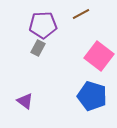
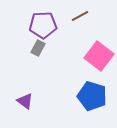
brown line: moved 1 px left, 2 px down
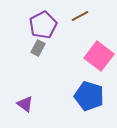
purple pentagon: rotated 24 degrees counterclockwise
blue pentagon: moved 3 px left
purple triangle: moved 3 px down
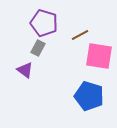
brown line: moved 19 px down
purple pentagon: moved 1 px right, 2 px up; rotated 28 degrees counterclockwise
pink square: rotated 28 degrees counterclockwise
purple triangle: moved 34 px up
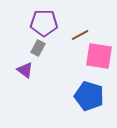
purple pentagon: rotated 16 degrees counterclockwise
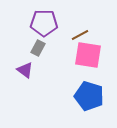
pink square: moved 11 px left, 1 px up
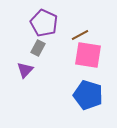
purple pentagon: rotated 24 degrees clockwise
purple triangle: rotated 36 degrees clockwise
blue pentagon: moved 1 px left, 1 px up
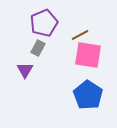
purple pentagon: rotated 24 degrees clockwise
purple triangle: rotated 12 degrees counterclockwise
blue pentagon: rotated 16 degrees clockwise
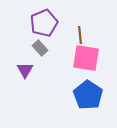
brown line: rotated 66 degrees counterclockwise
gray rectangle: moved 2 px right; rotated 70 degrees counterclockwise
pink square: moved 2 px left, 3 px down
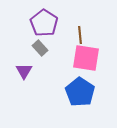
purple pentagon: rotated 16 degrees counterclockwise
purple triangle: moved 1 px left, 1 px down
blue pentagon: moved 8 px left, 3 px up
